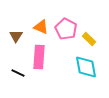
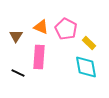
yellow rectangle: moved 4 px down
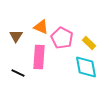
pink pentagon: moved 4 px left, 9 px down
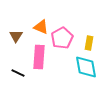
pink pentagon: rotated 15 degrees clockwise
yellow rectangle: rotated 56 degrees clockwise
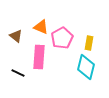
brown triangle: rotated 24 degrees counterclockwise
cyan diamond: rotated 25 degrees clockwise
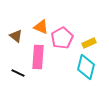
yellow rectangle: rotated 56 degrees clockwise
pink rectangle: moved 1 px left
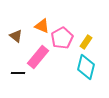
orange triangle: moved 1 px right, 1 px up
yellow rectangle: moved 3 px left, 1 px up; rotated 32 degrees counterclockwise
pink rectangle: rotated 35 degrees clockwise
black line: rotated 24 degrees counterclockwise
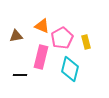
brown triangle: rotated 48 degrees counterclockwise
yellow rectangle: rotated 48 degrees counterclockwise
pink rectangle: moved 3 px right; rotated 25 degrees counterclockwise
cyan diamond: moved 16 px left, 2 px down
black line: moved 2 px right, 2 px down
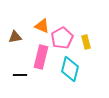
brown triangle: moved 1 px left, 1 px down
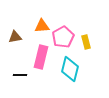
orange triangle: rotated 28 degrees counterclockwise
pink pentagon: moved 1 px right, 1 px up
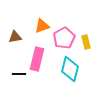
orange triangle: rotated 14 degrees counterclockwise
pink pentagon: moved 1 px right, 1 px down
pink rectangle: moved 4 px left, 2 px down
black line: moved 1 px left, 1 px up
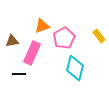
brown triangle: moved 3 px left, 4 px down
yellow rectangle: moved 13 px right, 6 px up; rotated 24 degrees counterclockwise
pink rectangle: moved 5 px left, 6 px up; rotated 10 degrees clockwise
cyan diamond: moved 5 px right, 1 px up
